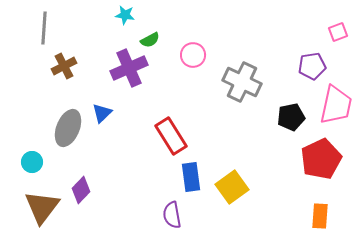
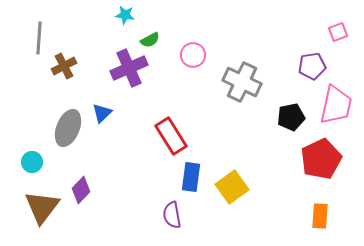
gray line: moved 5 px left, 10 px down
blue rectangle: rotated 16 degrees clockwise
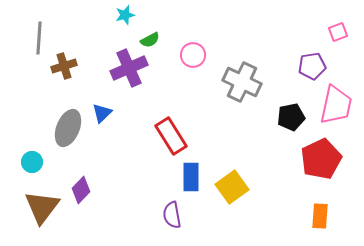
cyan star: rotated 24 degrees counterclockwise
brown cross: rotated 10 degrees clockwise
blue rectangle: rotated 8 degrees counterclockwise
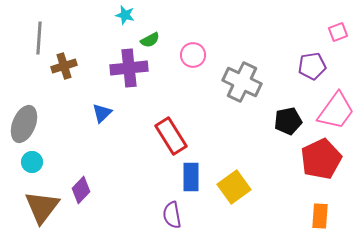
cyan star: rotated 30 degrees clockwise
purple cross: rotated 18 degrees clockwise
pink trapezoid: moved 6 px down; rotated 24 degrees clockwise
black pentagon: moved 3 px left, 4 px down
gray ellipse: moved 44 px left, 4 px up
yellow square: moved 2 px right
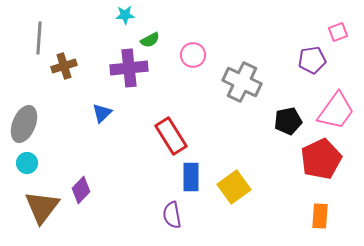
cyan star: rotated 18 degrees counterclockwise
purple pentagon: moved 6 px up
cyan circle: moved 5 px left, 1 px down
